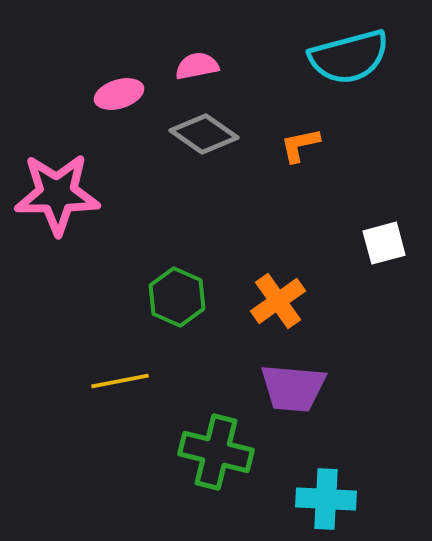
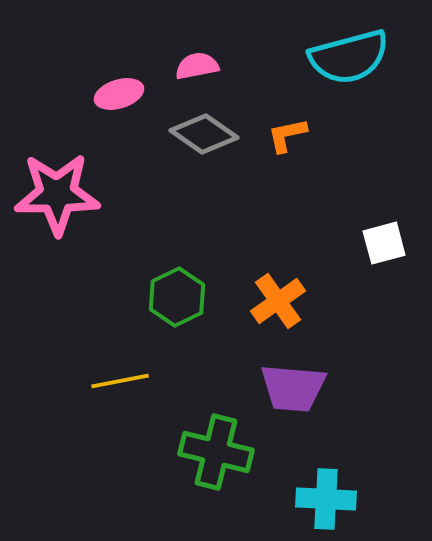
orange L-shape: moved 13 px left, 10 px up
green hexagon: rotated 10 degrees clockwise
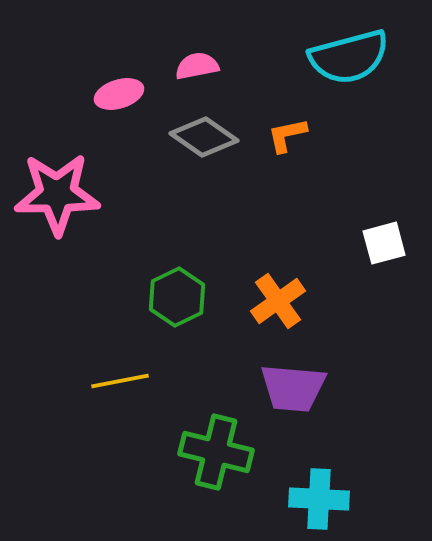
gray diamond: moved 3 px down
cyan cross: moved 7 px left
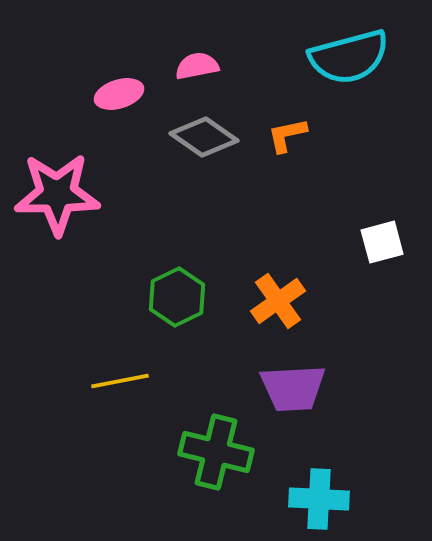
white square: moved 2 px left, 1 px up
purple trapezoid: rotated 8 degrees counterclockwise
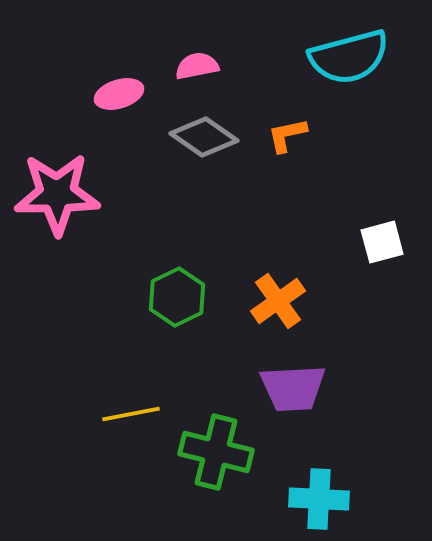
yellow line: moved 11 px right, 33 px down
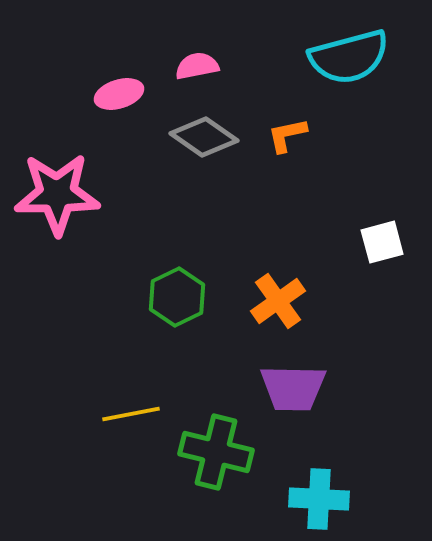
purple trapezoid: rotated 4 degrees clockwise
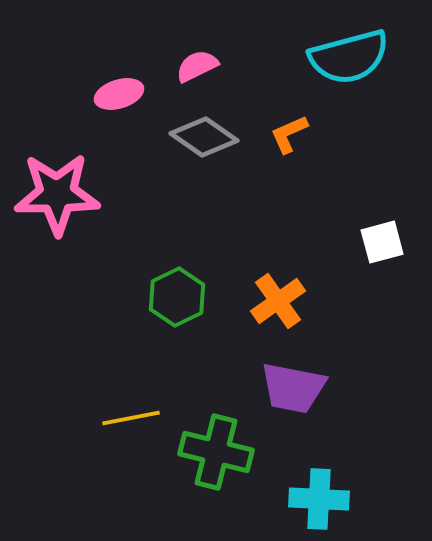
pink semicircle: rotated 15 degrees counterclockwise
orange L-shape: moved 2 px right, 1 px up; rotated 12 degrees counterclockwise
purple trapezoid: rotated 10 degrees clockwise
yellow line: moved 4 px down
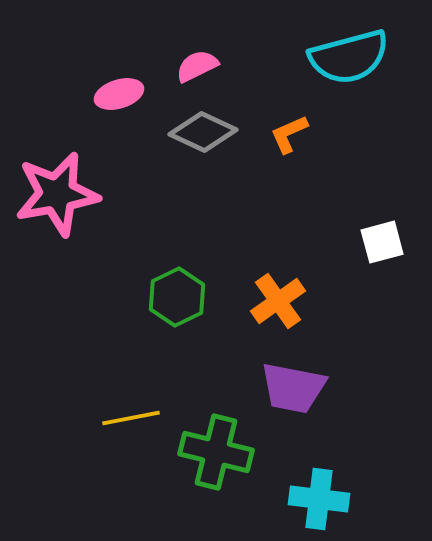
gray diamond: moved 1 px left, 5 px up; rotated 10 degrees counterclockwise
pink star: rotated 10 degrees counterclockwise
cyan cross: rotated 4 degrees clockwise
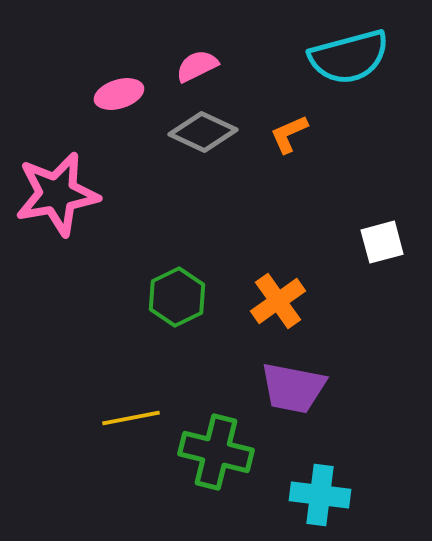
cyan cross: moved 1 px right, 4 px up
